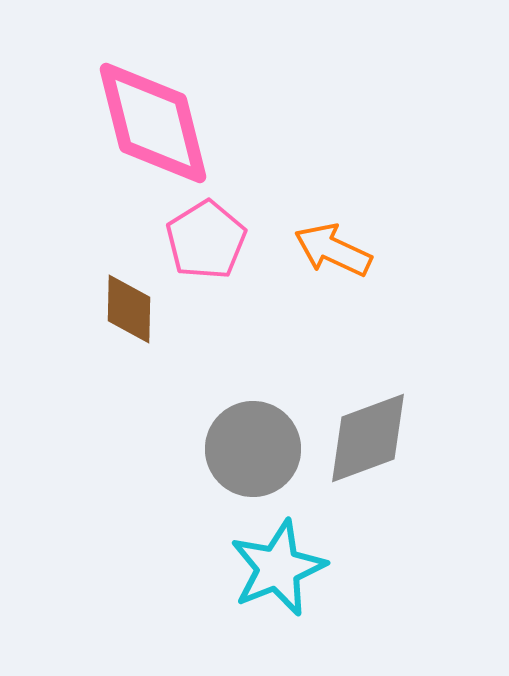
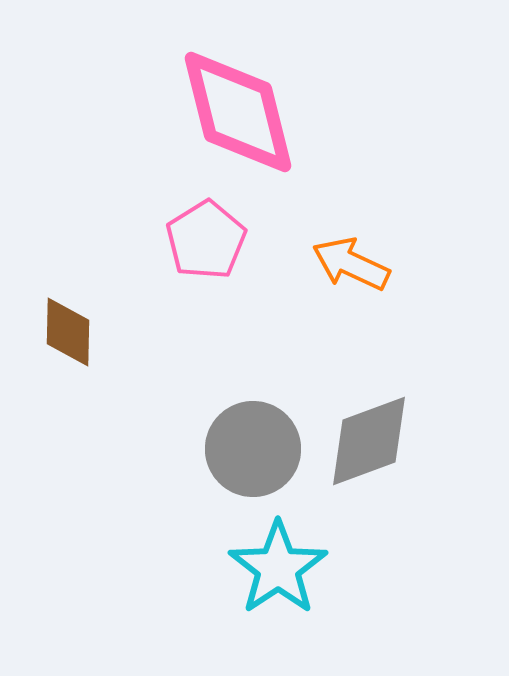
pink diamond: moved 85 px right, 11 px up
orange arrow: moved 18 px right, 14 px down
brown diamond: moved 61 px left, 23 px down
gray diamond: moved 1 px right, 3 px down
cyan star: rotated 12 degrees counterclockwise
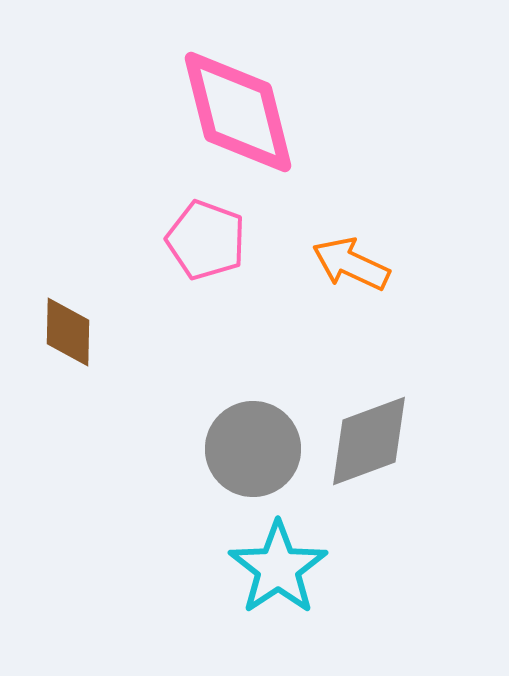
pink pentagon: rotated 20 degrees counterclockwise
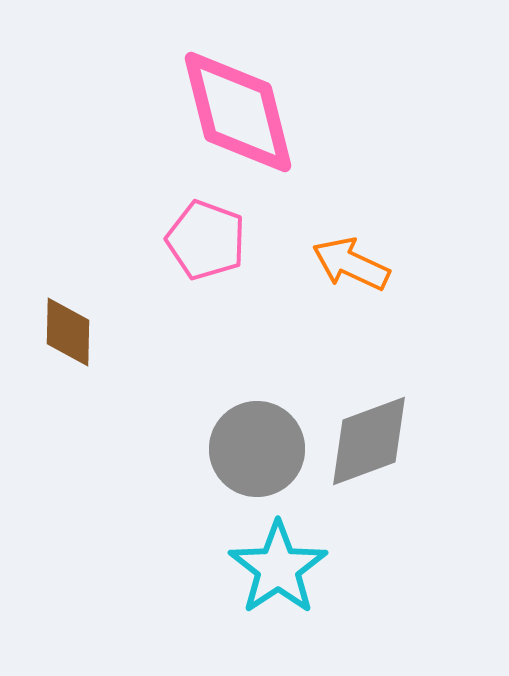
gray circle: moved 4 px right
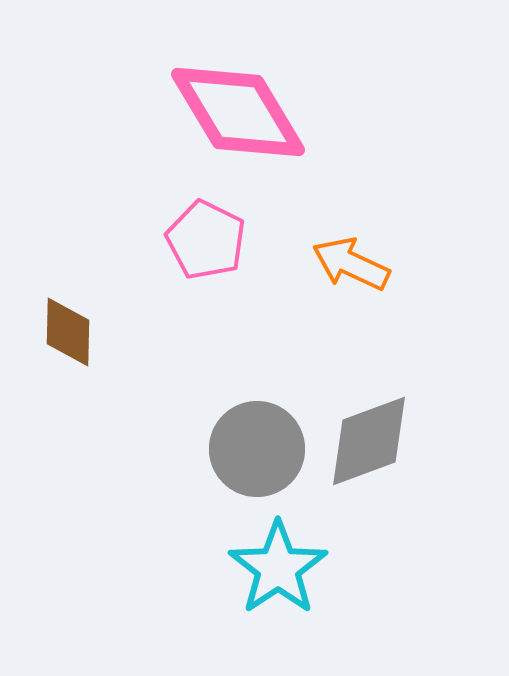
pink diamond: rotated 17 degrees counterclockwise
pink pentagon: rotated 6 degrees clockwise
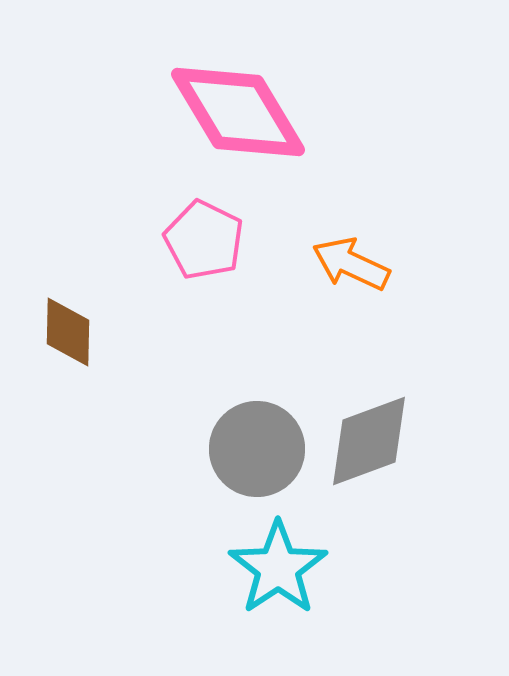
pink pentagon: moved 2 px left
